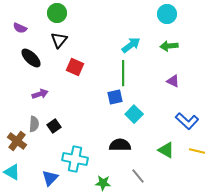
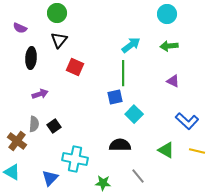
black ellipse: rotated 50 degrees clockwise
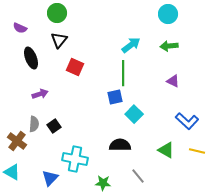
cyan circle: moved 1 px right
black ellipse: rotated 25 degrees counterclockwise
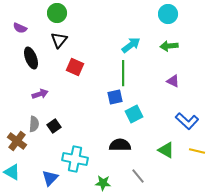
cyan square: rotated 18 degrees clockwise
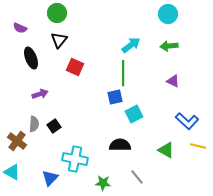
yellow line: moved 1 px right, 5 px up
gray line: moved 1 px left, 1 px down
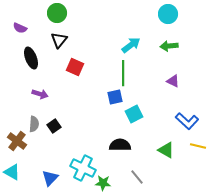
purple arrow: rotated 35 degrees clockwise
cyan cross: moved 8 px right, 9 px down; rotated 15 degrees clockwise
